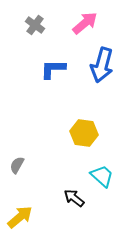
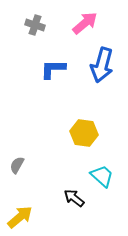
gray cross: rotated 18 degrees counterclockwise
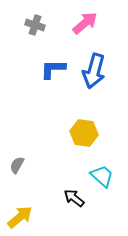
blue arrow: moved 8 px left, 6 px down
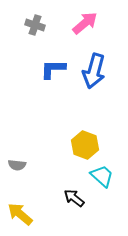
yellow hexagon: moved 1 px right, 12 px down; rotated 12 degrees clockwise
gray semicircle: rotated 114 degrees counterclockwise
yellow arrow: moved 3 px up; rotated 100 degrees counterclockwise
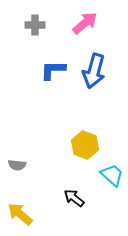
gray cross: rotated 18 degrees counterclockwise
blue L-shape: moved 1 px down
cyan trapezoid: moved 10 px right, 1 px up
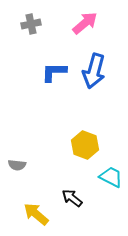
gray cross: moved 4 px left, 1 px up; rotated 12 degrees counterclockwise
blue L-shape: moved 1 px right, 2 px down
cyan trapezoid: moved 1 px left, 2 px down; rotated 15 degrees counterclockwise
black arrow: moved 2 px left
yellow arrow: moved 16 px right
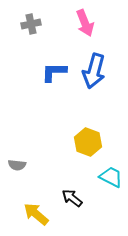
pink arrow: rotated 108 degrees clockwise
yellow hexagon: moved 3 px right, 3 px up
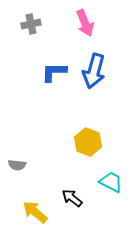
cyan trapezoid: moved 5 px down
yellow arrow: moved 1 px left, 2 px up
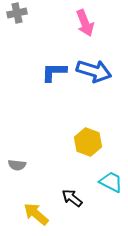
gray cross: moved 14 px left, 11 px up
blue arrow: rotated 88 degrees counterclockwise
yellow arrow: moved 1 px right, 2 px down
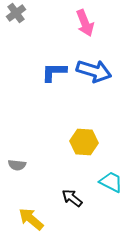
gray cross: moved 1 px left; rotated 24 degrees counterclockwise
yellow hexagon: moved 4 px left; rotated 16 degrees counterclockwise
yellow arrow: moved 5 px left, 5 px down
